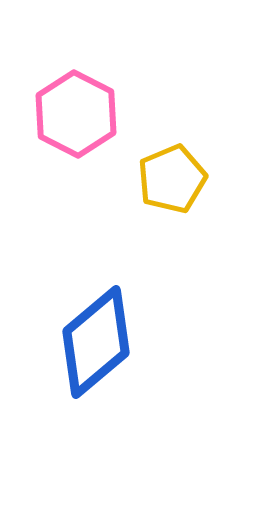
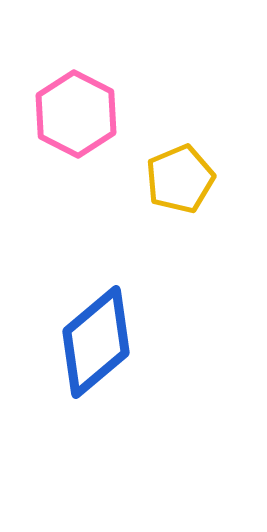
yellow pentagon: moved 8 px right
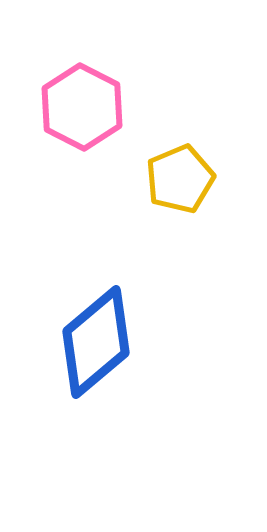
pink hexagon: moved 6 px right, 7 px up
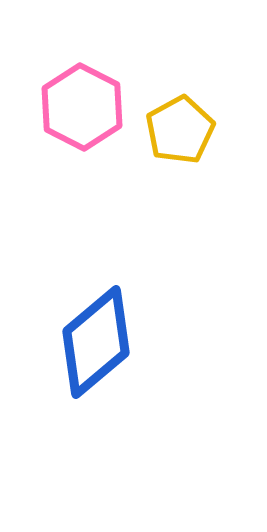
yellow pentagon: moved 49 px up; rotated 6 degrees counterclockwise
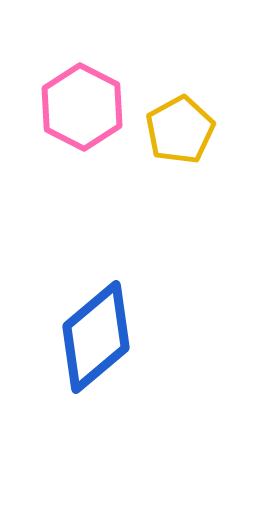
blue diamond: moved 5 px up
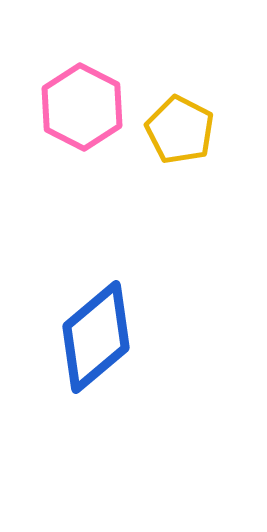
yellow pentagon: rotated 16 degrees counterclockwise
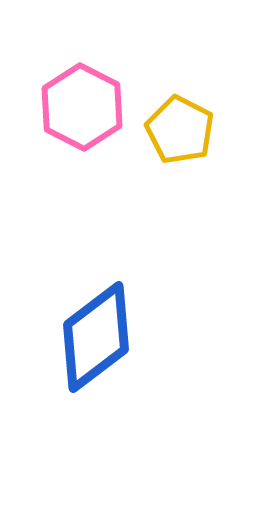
blue diamond: rotated 3 degrees clockwise
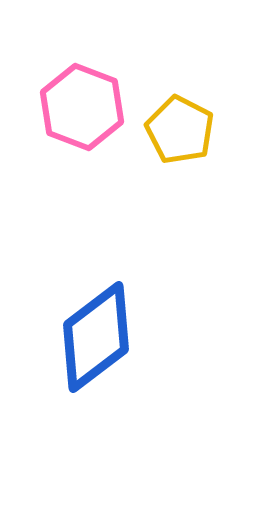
pink hexagon: rotated 6 degrees counterclockwise
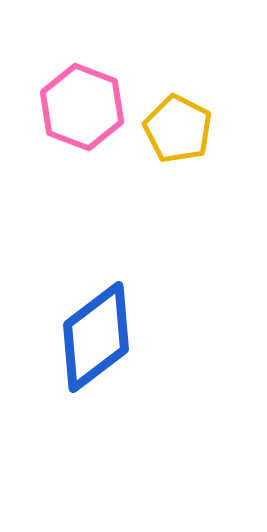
yellow pentagon: moved 2 px left, 1 px up
